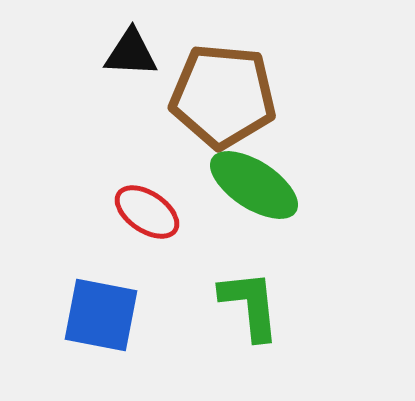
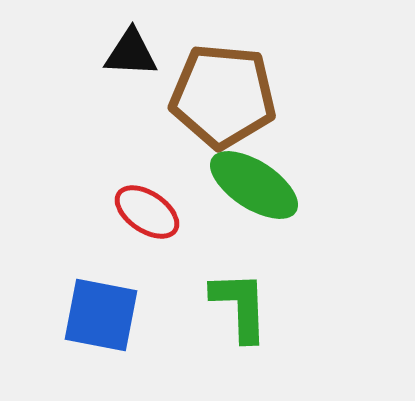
green L-shape: moved 10 px left, 1 px down; rotated 4 degrees clockwise
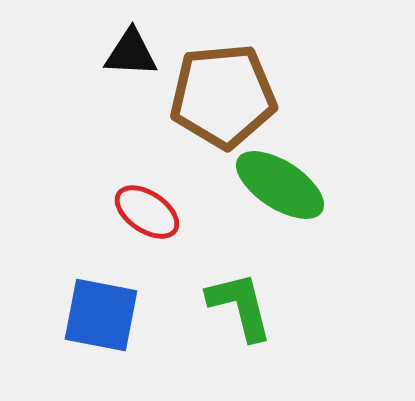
brown pentagon: rotated 10 degrees counterclockwise
green ellipse: moved 26 px right
green L-shape: rotated 12 degrees counterclockwise
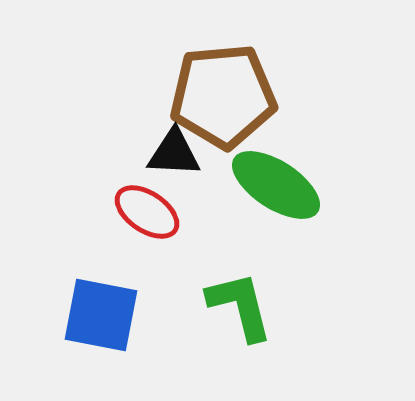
black triangle: moved 43 px right, 100 px down
green ellipse: moved 4 px left
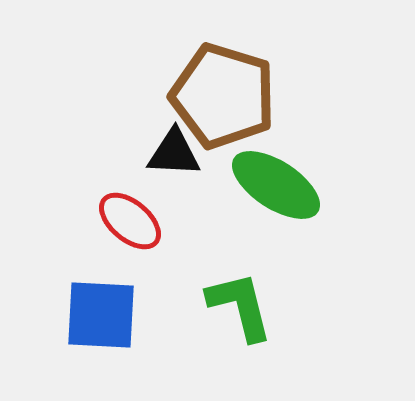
brown pentagon: rotated 22 degrees clockwise
red ellipse: moved 17 px left, 9 px down; rotated 6 degrees clockwise
blue square: rotated 8 degrees counterclockwise
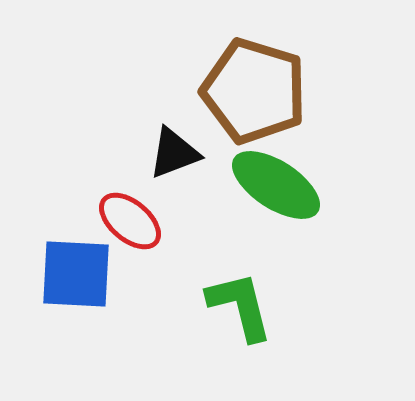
brown pentagon: moved 31 px right, 5 px up
black triangle: rotated 24 degrees counterclockwise
blue square: moved 25 px left, 41 px up
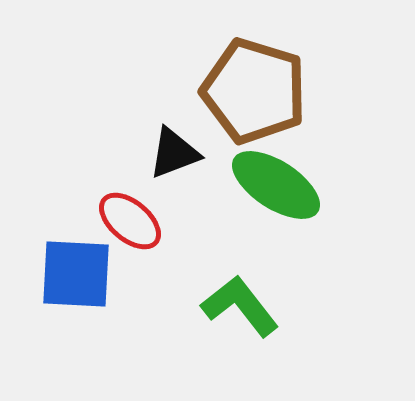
green L-shape: rotated 24 degrees counterclockwise
